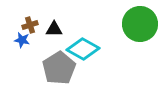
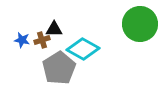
brown cross: moved 12 px right, 15 px down
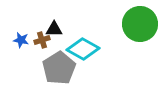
blue star: moved 1 px left
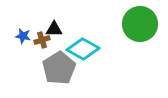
blue star: moved 2 px right, 4 px up
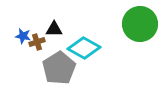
brown cross: moved 5 px left, 2 px down
cyan diamond: moved 1 px right, 1 px up
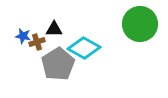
gray pentagon: moved 1 px left, 4 px up
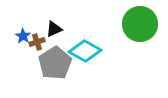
black triangle: rotated 24 degrees counterclockwise
blue star: rotated 21 degrees clockwise
cyan diamond: moved 1 px right, 3 px down
gray pentagon: moved 3 px left, 1 px up
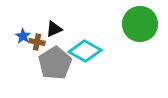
brown cross: rotated 28 degrees clockwise
